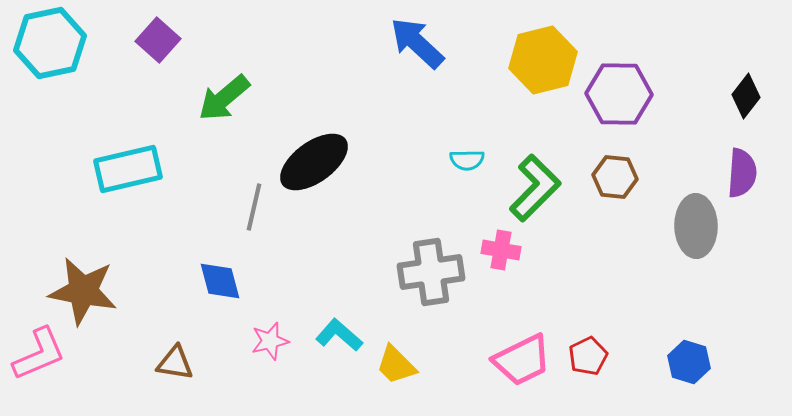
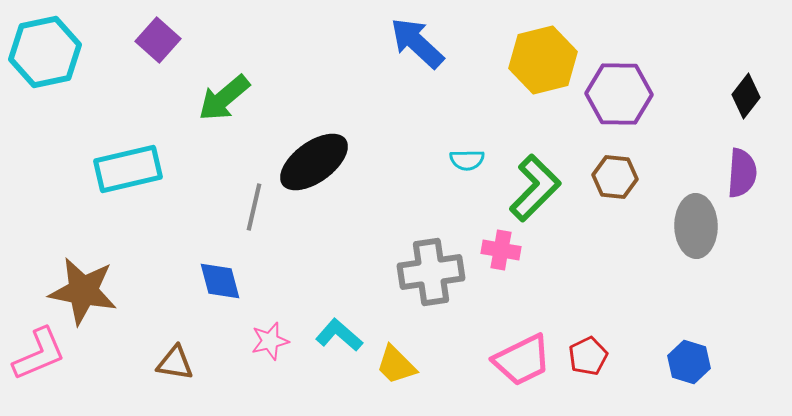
cyan hexagon: moved 5 px left, 9 px down
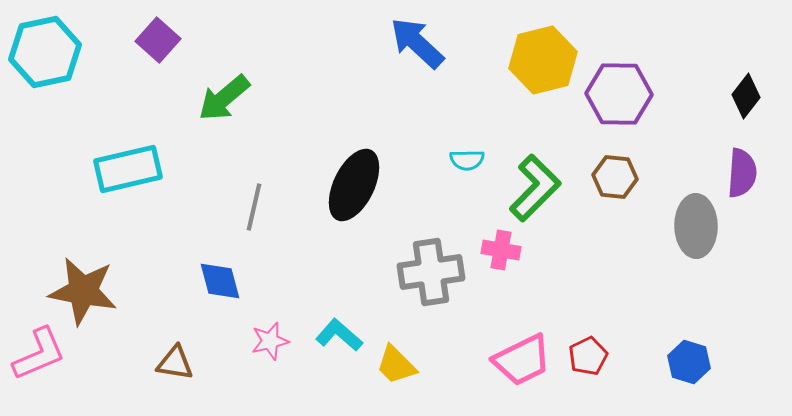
black ellipse: moved 40 px right, 23 px down; rotated 28 degrees counterclockwise
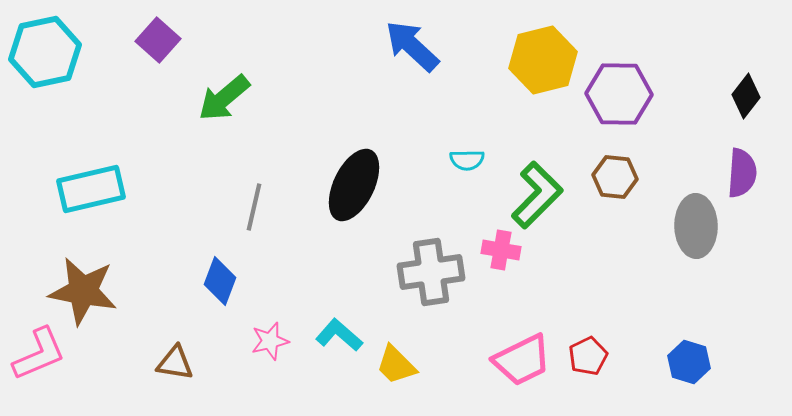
blue arrow: moved 5 px left, 3 px down
cyan rectangle: moved 37 px left, 20 px down
green L-shape: moved 2 px right, 7 px down
blue diamond: rotated 36 degrees clockwise
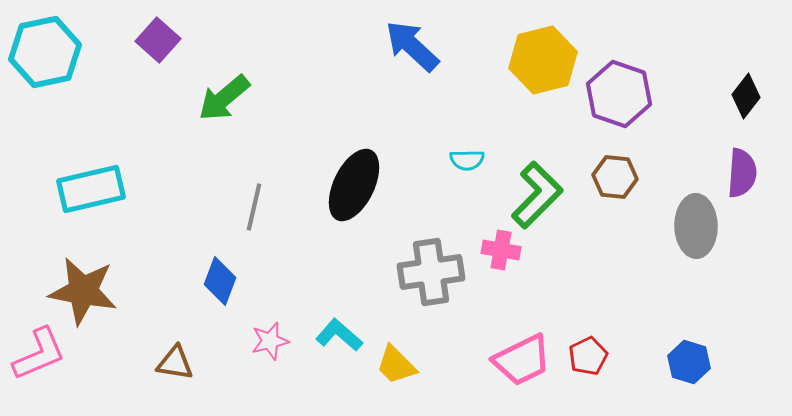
purple hexagon: rotated 18 degrees clockwise
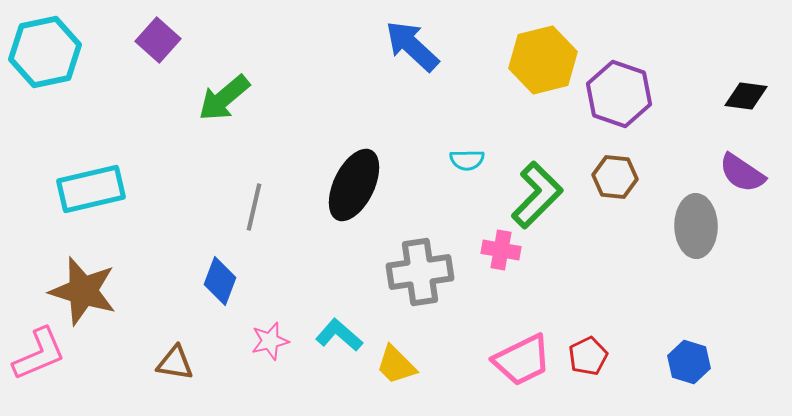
black diamond: rotated 60 degrees clockwise
purple semicircle: rotated 120 degrees clockwise
gray cross: moved 11 px left
brown star: rotated 6 degrees clockwise
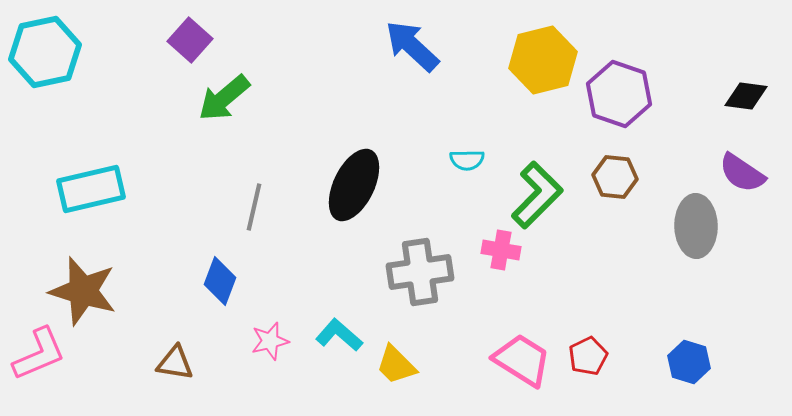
purple square: moved 32 px right
pink trapezoid: rotated 122 degrees counterclockwise
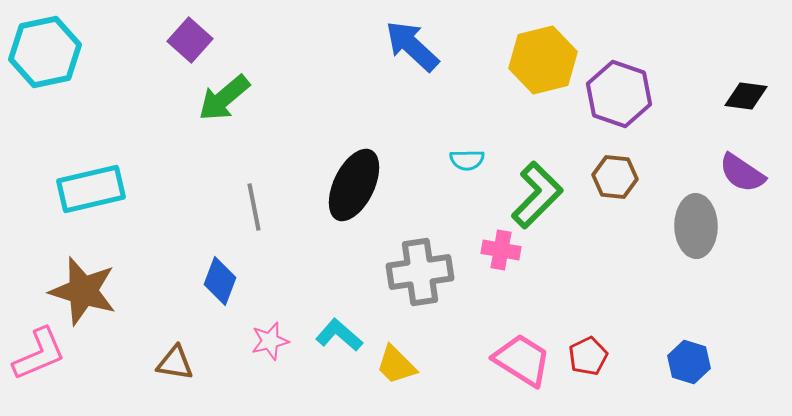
gray line: rotated 24 degrees counterclockwise
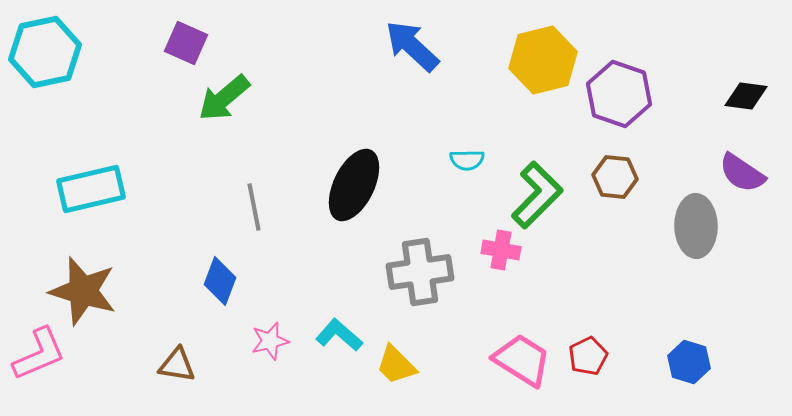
purple square: moved 4 px left, 3 px down; rotated 18 degrees counterclockwise
brown triangle: moved 2 px right, 2 px down
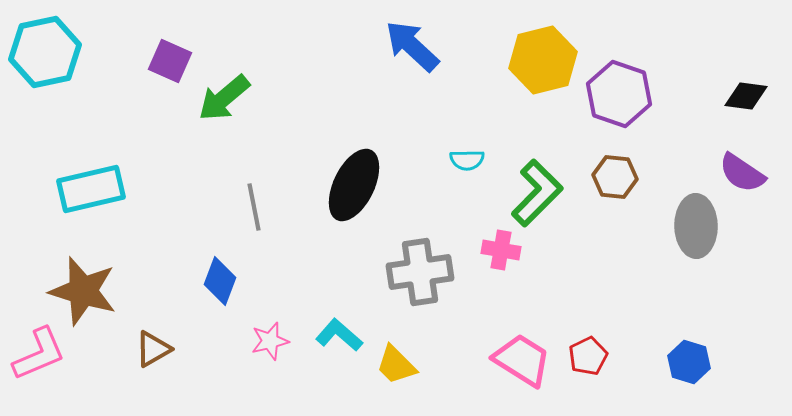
purple square: moved 16 px left, 18 px down
green L-shape: moved 2 px up
brown triangle: moved 24 px left, 16 px up; rotated 39 degrees counterclockwise
